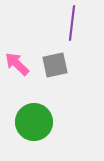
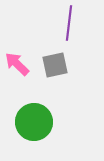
purple line: moved 3 px left
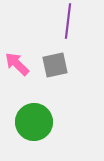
purple line: moved 1 px left, 2 px up
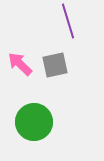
purple line: rotated 24 degrees counterclockwise
pink arrow: moved 3 px right
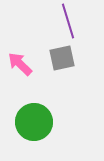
gray square: moved 7 px right, 7 px up
